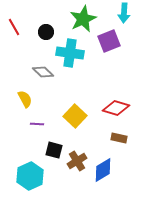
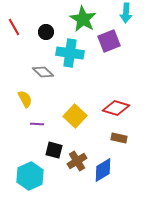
cyan arrow: moved 2 px right
green star: rotated 16 degrees counterclockwise
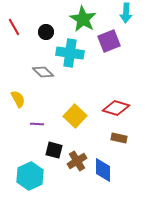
yellow semicircle: moved 7 px left
blue diamond: rotated 60 degrees counterclockwise
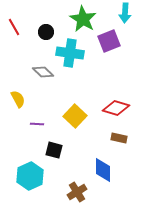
cyan arrow: moved 1 px left
brown cross: moved 31 px down
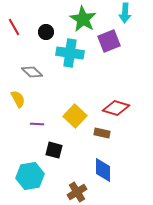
gray diamond: moved 11 px left
brown rectangle: moved 17 px left, 5 px up
cyan hexagon: rotated 16 degrees clockwise
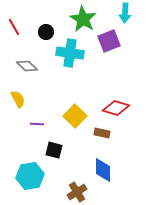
gray diamond: moved 5 px left, 6 px up
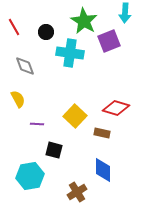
green star: moved 1 px right, 2 px down
gray diamond: moved 2 px left; rotated 25 degrees clockwise
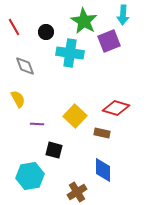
cyan arrow: moved 2 px left, 2 px down
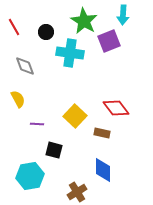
red diamond: rotated 36 degrees clockwise
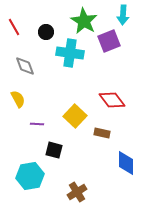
red diamond: moved 4 px left, 8 px up
blue diamond: moved 23 px right, 7 px up
